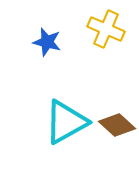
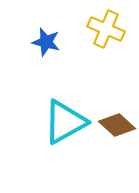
blue star: moved 1 px left
cyan triangle: moved 1 px left
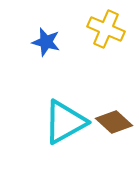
brown diamond: moved 3 px left, 3 px up
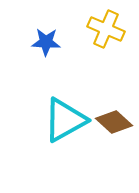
blue star: rotated 12 degrees counterclockwise
cyan triangle: moved 2 px up
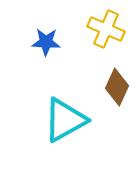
brown diamond: moved 3 px right, 35 px up; rotated 72 degrees clockwise
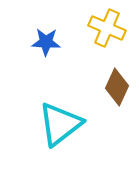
yellow cross: moved 1 px right, 1 px up
cyan triangle: moved 5 px left, 4 px down; rotated 9 degrees counterclockwise
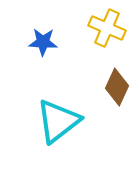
blue star: moved 3 px left
cyan triangle: moved 2 px left, 3 px up
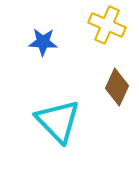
yellow cross: moved 3 px up
cyan triangle: rotated 36 degrees counterclockwise
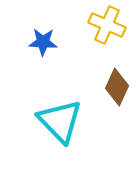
cyan triangle: moved 2 px right
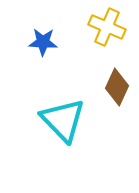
yellow cross: moved 2 px down
cyan triangle: moved 3 px right, 1 px up
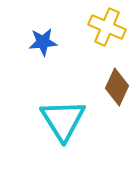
blue star: rotated 8 degrees counterclockwise
cyan triangle: rotated 12 degrees clockwise
